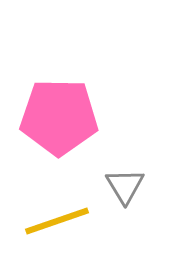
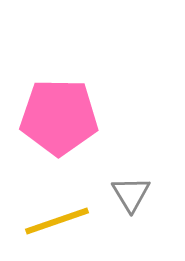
gray triangle: moved 6 px right, 8 px down
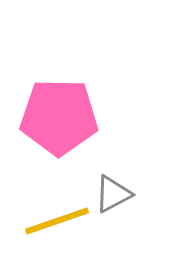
gray triangle: moved 18 px left; rotated 33 degrees clockwise
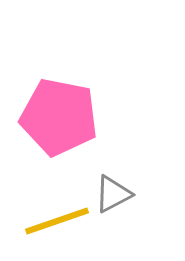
pink pentagon: rotated 10 degrees clockwise
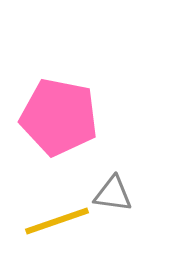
gray triangle: rotated 36 degrees clockwise
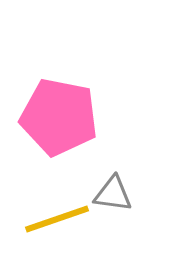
yellow line: moved 2 px up
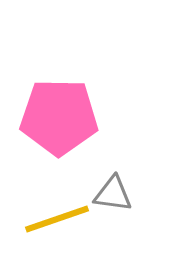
pink pentagon: rotated 10 degrees counterclockwise
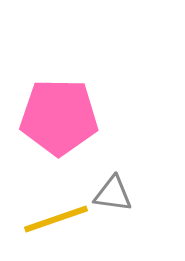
yellow line: moved 1 px left
